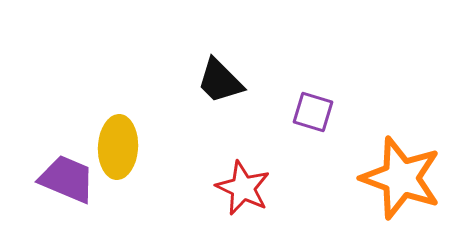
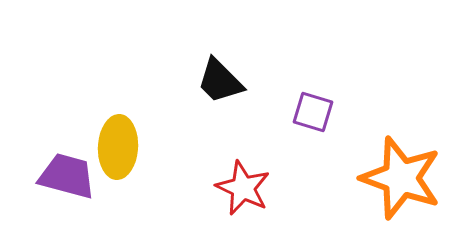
purple trapezoid: moved 3 px up; rotated 8 degrees counterclockwise
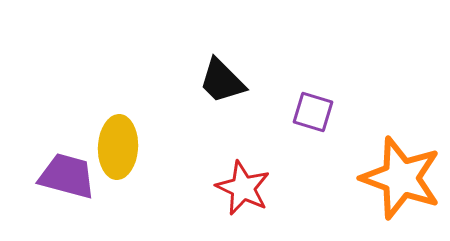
black trapezoid: moved 2 px right
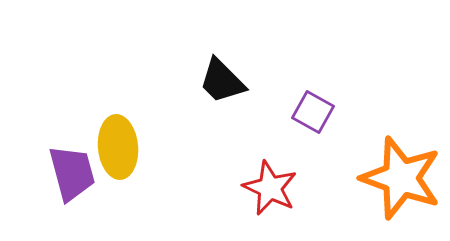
purple square: rotated 12 degrees clockwise
yellow ellipse: rotated 8 degrees counterclockwise
purple trapezoid: moved 5 px right, 3 px up; rotated 60 degrees clockwise
red star: moved 27 px right
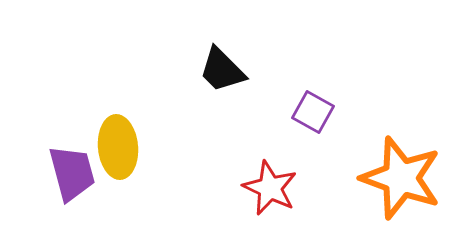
black trapezoid: moved 11 px up
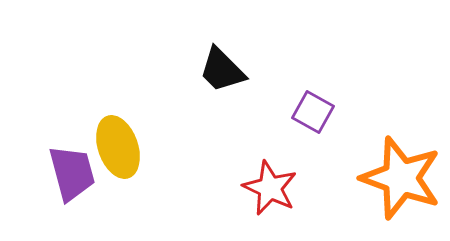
yellow ellipse: rotated 14 degrees counterclockwise
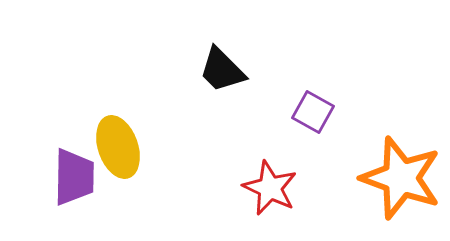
purple trapezoid: moved 2 px right, 4 px down; rotated 16 degrees clockwise
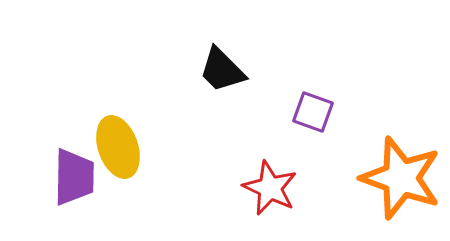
purple square: rotated 9 degrees counterclockwise
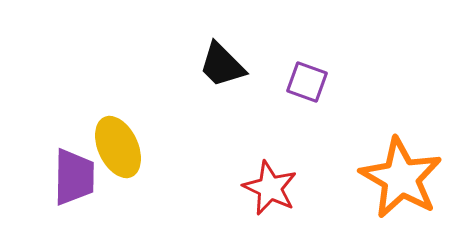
black trapezoid: moved 5 px up
purple square: moved 6 px left, 30 px up
yellow ellipse: rotated 6 degrees counterclockwise
orange star: rotated 10 degrees clockwise
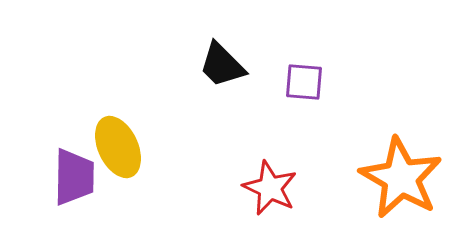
purple square: moved 3 px left; rotated 15 degrees counterclockwise
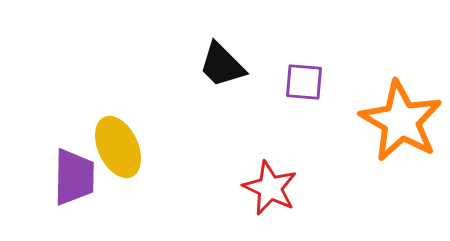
orange star: moved 57 px up
